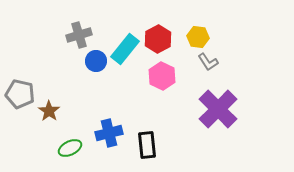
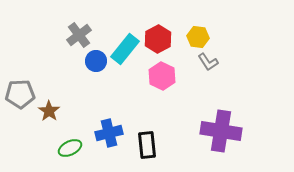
gray cross: rotated 20 degrees counterclockwise
gray pentagon: rotated 16 degrees counterclockwise
purple cross: moved 3 px right, 22 px down; rotated 36 degrees counterclockwise
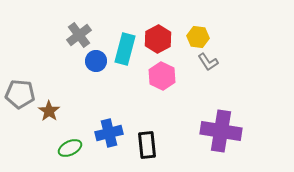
cyan rectangle: rotated 24 degrees counterclockwise
gray pentagon: rotated 8 degrees clockwise
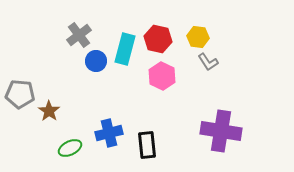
red hexagon: rotated 20 degrees counterclockwise
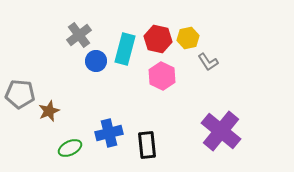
yellow hexagon: moved 10 px left, 1 px down; rotated 20 degrees counterclockwise
brown star: rotated 15 degrees clockwise
purple cross: rotated 30 degrees clockwise
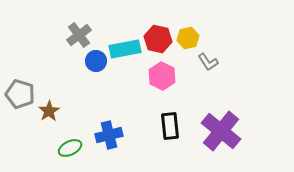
cyan rectangle: rotated 64 degrees clockwise
gray pentagon: rotated 12 degrees clockwise
brown star: rotated 10 degrees counterclockwise
blue cross: moved 2 px down
black rectangle: moved 23 px right, 19 px up
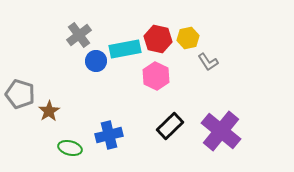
pink hexagon: moved 6 px left
black rectangle: rotated 52 degrees clockwise
green ellipse: rotated 40 degrees clockwise
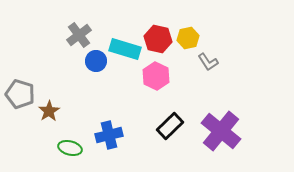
cyan rectangle: rotated 28 degrees clockwise
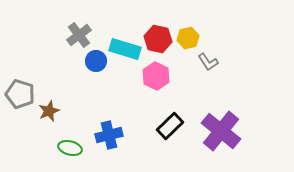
brown star: rotated 10 degrees clockwise
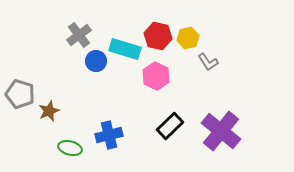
red hexagon: moved 3 px up
